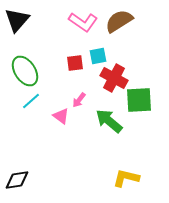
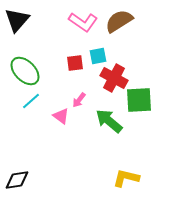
green ellipse: rotated 12 degrees counterclockwise
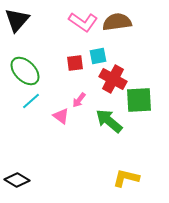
brown semicircle: moved 2 px left, 1 px down; rotated 24 degrees clockwise
red cross: moved 1 px left, 1 px down
black diamond: rotated 40 degrees clockwise
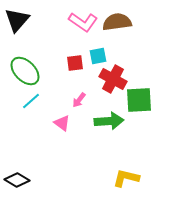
pink triangle: moved 1 px right, 7 px down
green arrow: rotated 136 degrees clockwise
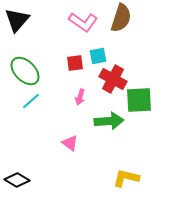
brown semicircle: moved 4 px right, 4 px up; rotated 116 degrees clockwise
pink arrow: moved 1 px right, 3 px up; rotated 21 degrees counterclockwise
pink triangle: moved 8 px right, 20 px down
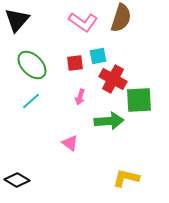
green ellipse: moved 7 px right, 6 px up
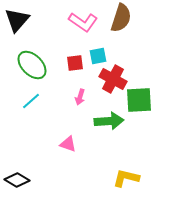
pink triangle: moved 2 px left, 1 px down; rotated 18 degrees counterclockwise
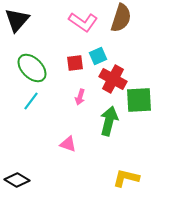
cyan square: rotated 12 degrees counterclockwise
green ellipse: moved 3 px down
cyan line: rotated 12 degrees counterclockwise
green arrow: rotated 72 degrees counterclockwise
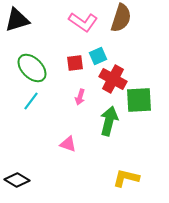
black triangle: rotated 32 degrees clockwise
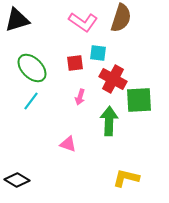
cyan square: moved 3 px up; rotated 30 degrees clockwise
green arrow: rotated 12 degrees counterclockwise
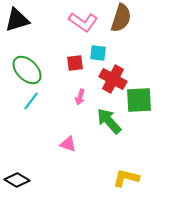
green ellipse: moved 5 px left, 2 px down
green arrow: rotated 44 degrees counterclockwise
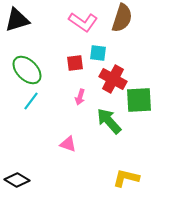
brown semicircle: moved 1 px right
